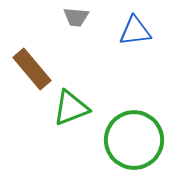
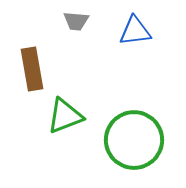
gray trapezoid: moved 4 px down
brown rectangle: rotated 30 degrees clockwise
green triangle: moved 6 px left, 8 px down
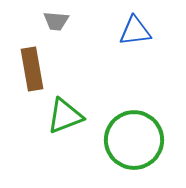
gray trapezoid: moved 20 px left
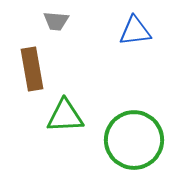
green triangle: rotated 18 degrees clockwise
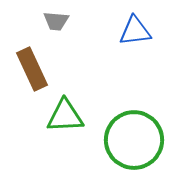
brown rectangle: rotated 15 degrees counterclockwise
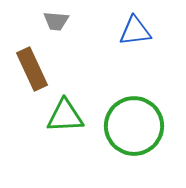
green circle: moved 14 px up
